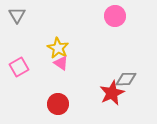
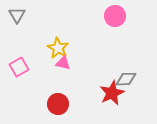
pink triangle: moved 2 px right; rotated 21 degrees counterclockwise
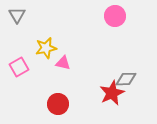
yellow star: moved 12 px left; rotated 30 degrees clockwise
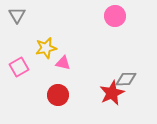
red circle: moved 9 px up
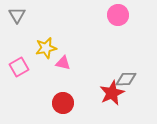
pink circle: moved 3 px right, 1 px up
red circle: moved 5 px right, 8 px down
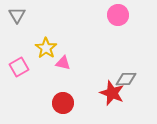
yellow star: rotated 25 degrees counterclockwise
red star: rotated 25 degrees counterclockwise
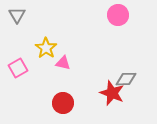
pink square: moved 1 px left, 1 px down
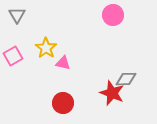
pink circle: moved 5 px left
pink square: moved 5 px left, 12 px up
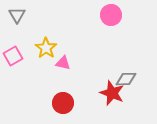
pink circle: moved 2 px left
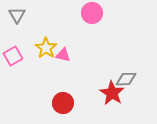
pink circle: moved 19 px left, 2 px up
pink triangle: moved 8 px up
red star: rotated 10 degrees clockwise
